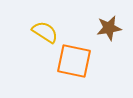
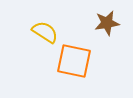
brown star: moved 2 px left, 5 px up
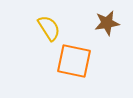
yellow semicircle: moved 4 px right, 4 px up; rotated 24 degrees clockwise
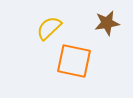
yellow semicircle: rotated 100 degrees counterclockwise
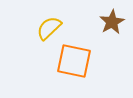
brown star: moved 5 px right, 1 px up; rotated 20 degrees counterclockwise
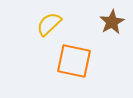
yellow semicircle: moved 4 px up
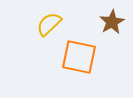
orange square: moved 5 px right, 4 px up
